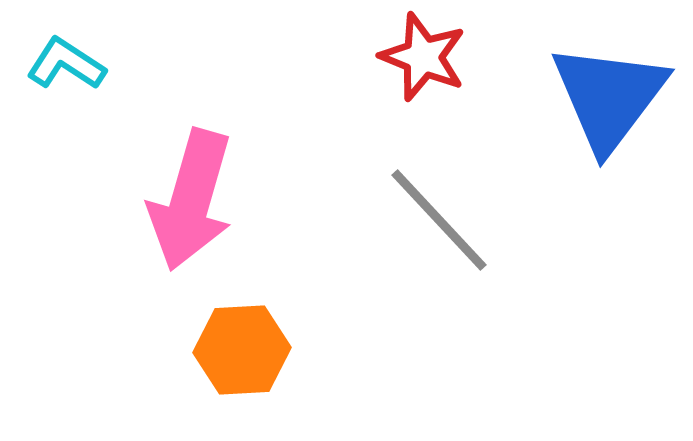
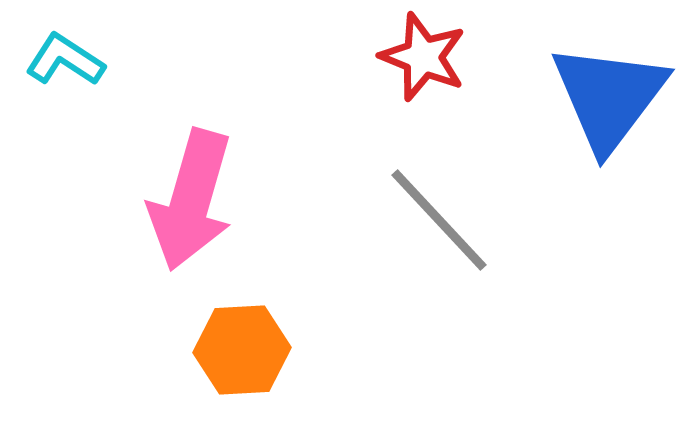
cyan L-shape: moved 1 px left, 4 px up
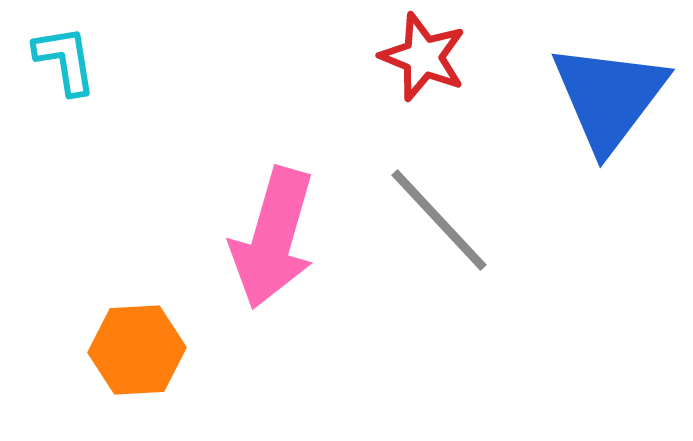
cyan L-shape: rotated 48 degrees clockwise
pink arrow: moved 82 px right, 38 px down
orange hexagon: moved 105 px left
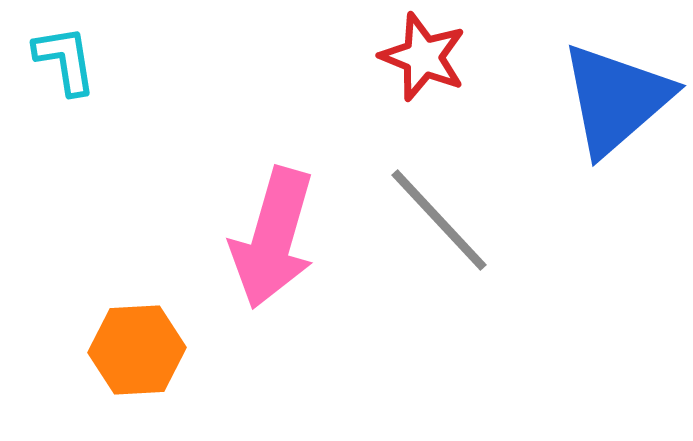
blue triangle: moved 7 px right, 2 px down; rotated 12 degrees clockwise
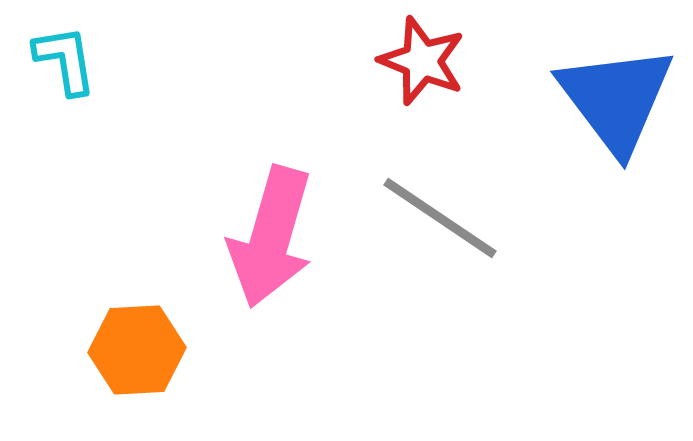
red star: moved 1 px left, 4 px down
blue triangle: rotated 26 degrees counterclockwise
gray line: moved 1 px right, 2 px up; rotated 13 degrees counterclockwise
pink arrow: moved 2 px left, 1 px up
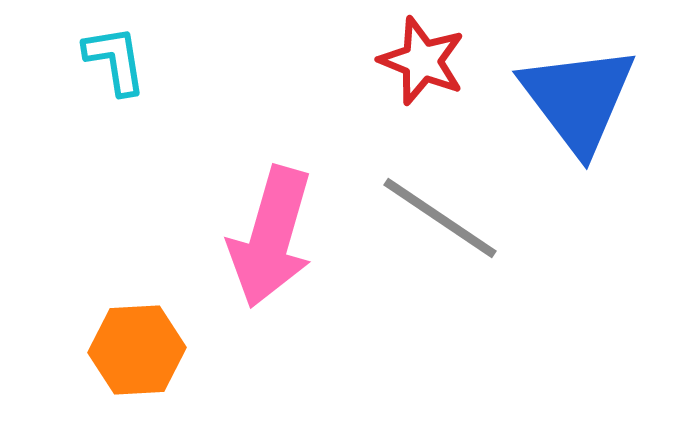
cyan L-shape: moved 50 px right
blue triangle: moved 38 px left
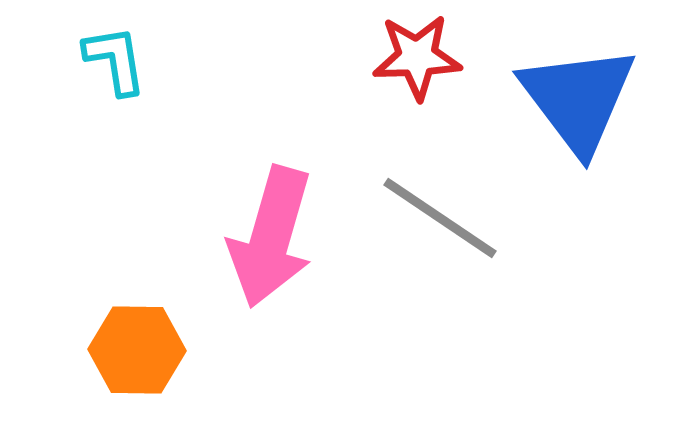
red star: moved 5 px left, 4 px up; rotated 24 degrees counterclockwise
orange hexagon: rotated 4 degrees clockwise
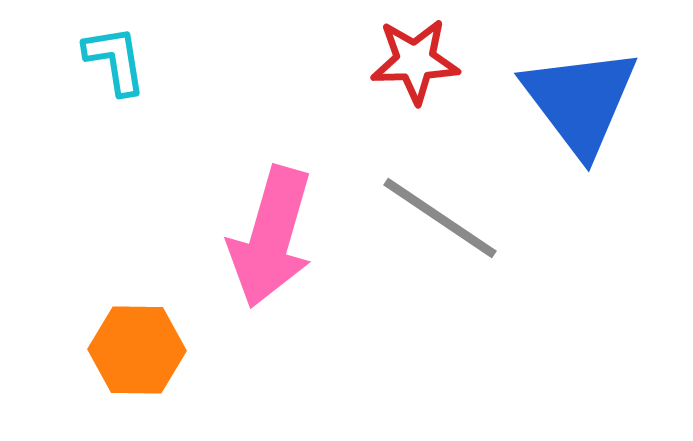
red star: moved 2 px left, 4 px down
blue triangle: moved 2 px right, 2 px down
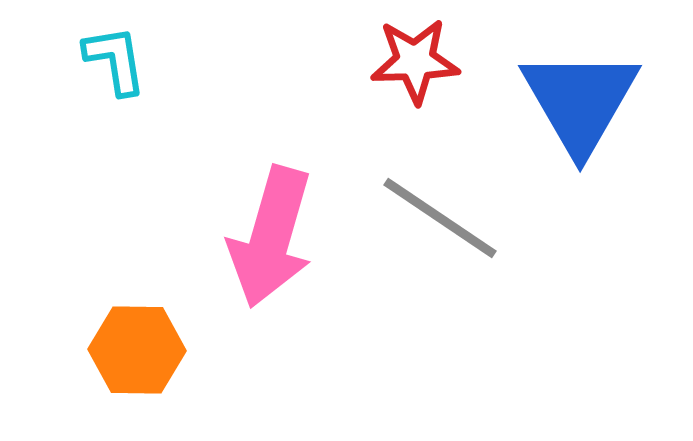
blue triangle: rotated 7 degrees clockwise
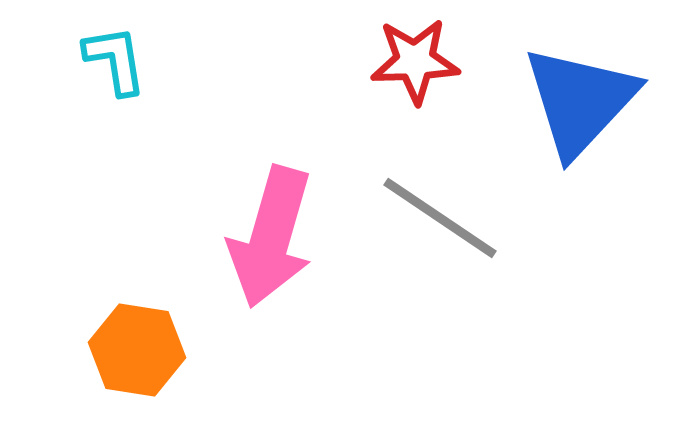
blue triangle: rotated 13 degrees clockwise
orange hexagon: rotated 8 degrees clockwise
